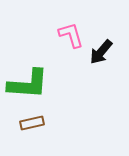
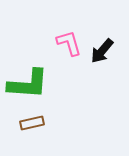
pink L-shape: moved 2 px left, 8 px down
black arrow: moved 1 px right, 1 px up
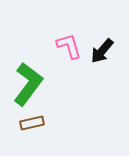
pink L-shape: moved 3 px down
green L-shape: rotated 57 degrees counterclockwise
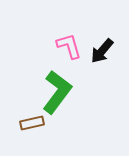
green L-shape: moved 29 px right, 8 px down
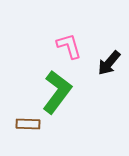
black arrow: moved 7 px right, 12 px down
brown rectangle: moved 4 px left, 1 px down; rotated 15 degrees clockwise
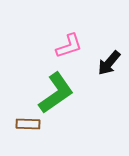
pink L-shape: rotated 88 degrees clockwise
green L-shape: moved 1 px left, 1 px down; rotated 18 degrees clockwise
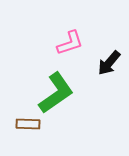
pink L-shape: moved 1 px right, 3 px up
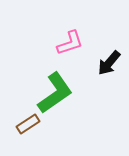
green L-shape: moved 1 px left
brown rectangle: rotated 35 degrees counterclockwise
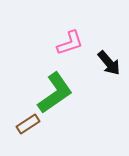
black arrow: rotated 80 degrees counterclockwise
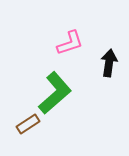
black arrow: rotated 132 degrees counterclockwise
green L-shape: rotated 6 degrees counterclockwise
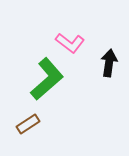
pink L-shape: rotated 56 degrees clockwise
green L-shape: moved 8 px left, 14 px up
